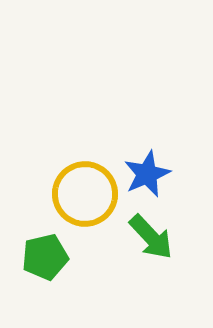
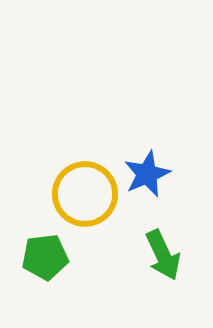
green arrow: moved 12 px right, 18 px down; rotated 18 degrees clockwise
green pentagon: rotated 6 degrees clockwise
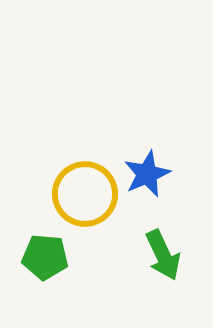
green pentagon: rotated 12 degrees clockwise
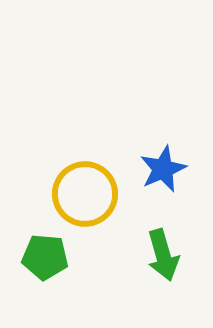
blue star: moved 16 px right, 5 px up
green arrow: rotated 9 degrees clockwise
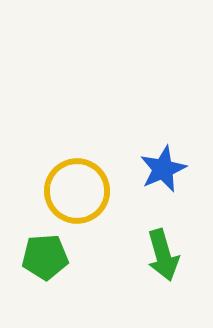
yellow circle: moved 8 px left, 3 px up
green pentagon: rotated 9 degrees counterclockwise
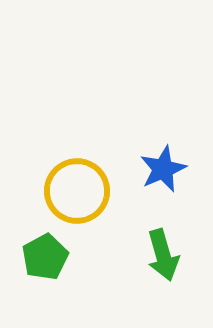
green pentagon: rotated 24 degrees counterclockwise
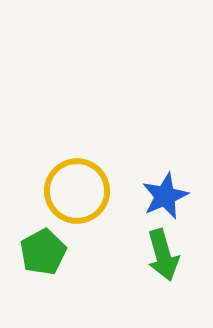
blue star: moved 2 px right, 27 px down
green pentagon: moved 2 px left, 5 px up
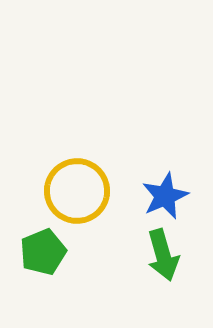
green pentagon: rotated 6 degrees clockwise
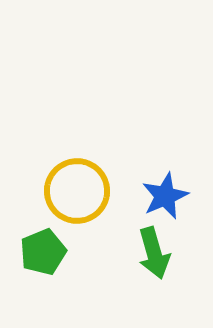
green arrow: moved 9 px left, 2 px up
